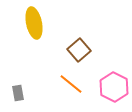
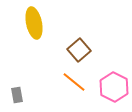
orange line: moved 3 px right, 2 px up
gray rectangle: moved 1 px left, 2 px down
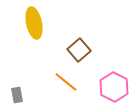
orange line: moved 8 px left
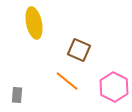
brown square: rotated 25 degrees counterclockwise
orange line: moved 1 px right, 1 px up
gray rectangle: rotated 14 degrees clockwise
